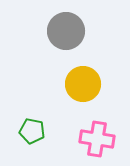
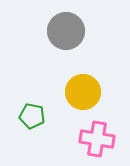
yellow circle: moved 8 px down
green pentagon: moved 15 px up
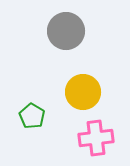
green pentagon: rotated 20 degrees clockwise
pink cross: moved 1 px left, 1 px up; rotated 16 degrees counterclockwise
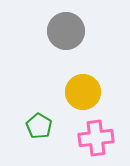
green pentagon: moved 7 px right, 10 px down
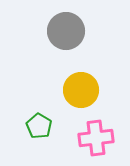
yellow circle: moved 2 px left, 2 px up
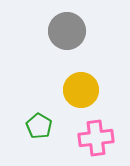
gray circle: moved 1 px right
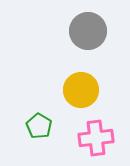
gray circle: moved 21 px right
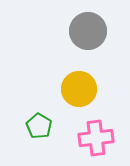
yellow circle: moved 2 px left, 1 px up
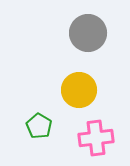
gray circle: moved 2 px down
yellow circle: moved 1 px down
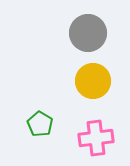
yellow circle: moved 14 px right, 9 px up
green pentagon: moved 1 px right, 2 px up
